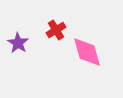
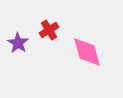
red cross: moved 7 px left
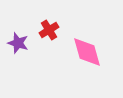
purple star: rotated 15 degrees counterclockwise
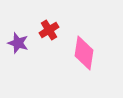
pink diamond: moved 3 px left, 1 px down; rotated 24 degrees clockwise
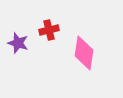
red cross: rotated 18 degrees clockwise
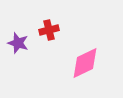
pink diamond: moved 1 px right, 10 px down; rotated 56 degrees clockwise
